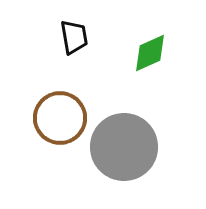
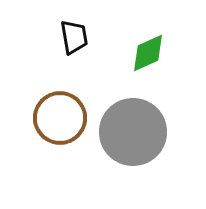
green diamond: moved 2 px left
gray circle: moved 9 px right, 15 px up
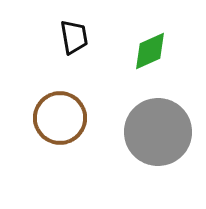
green diamond: moved 2 px right, 2 px up
gray circle: moved 25 px right
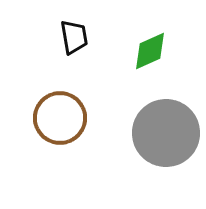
gray circle: moved 8 px right, 1 px down
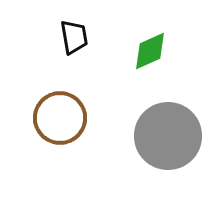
gray circle: moved 2 px right, 3 px down
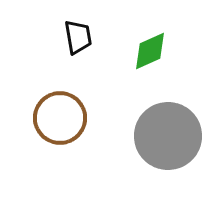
black trapezoid: moved 4 px right
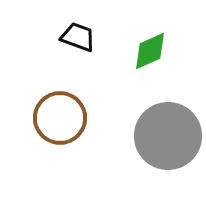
black trapezoid: rotated 60 degrees counterclockwise
